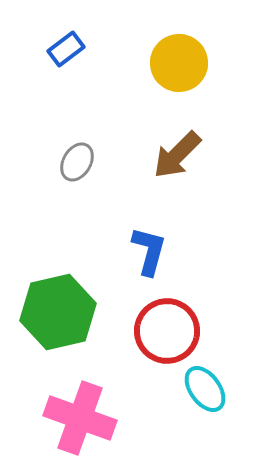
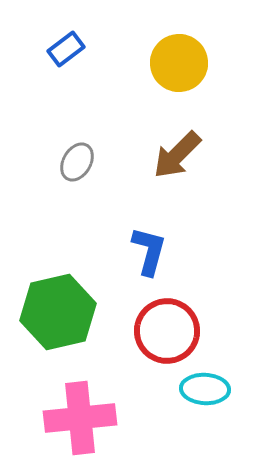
cyan ellipse: rotated 51 degrees counterclockwise
pink cross: rotated 26 degrees counterclockwise
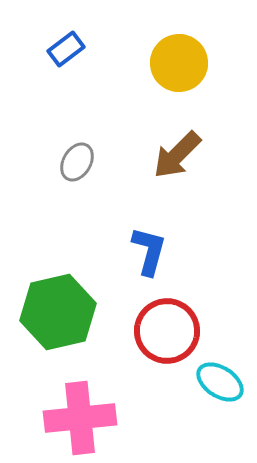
cyan ellipse: moved 15 px right, 7 px up; rotated 30 degrees clockwise
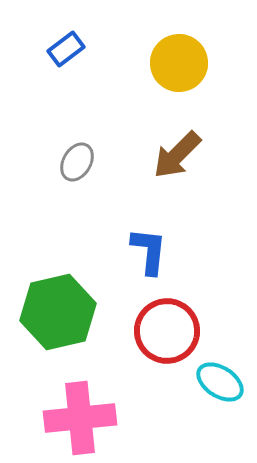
blue L-shape: rotated 9 degrees counterclockwise
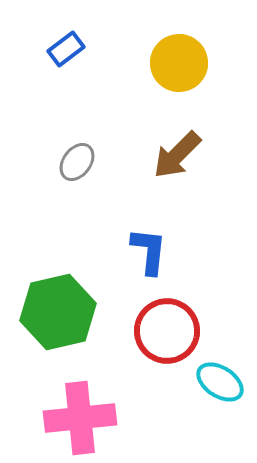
gray ellipse: rotated 6 degrees clockwise
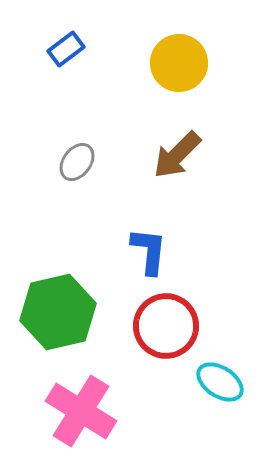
red circle: moved 1 px left, 5 px up
pink cross: moved 1 px right, 7 px up; rotated 38 degrees clockwise
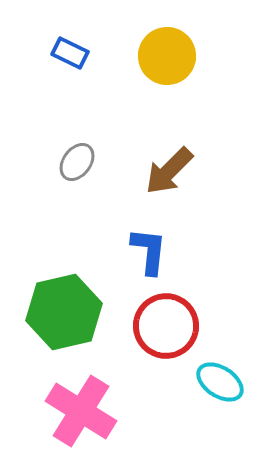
blue rectangle: moved 4 px right, 4 px down; rotated 63 degrees clockwise
yellow circle: moved 12 px left, 7 px up
brown arrow: moved 8 px left, 16 px down
green hexagon: moved 6 px right
